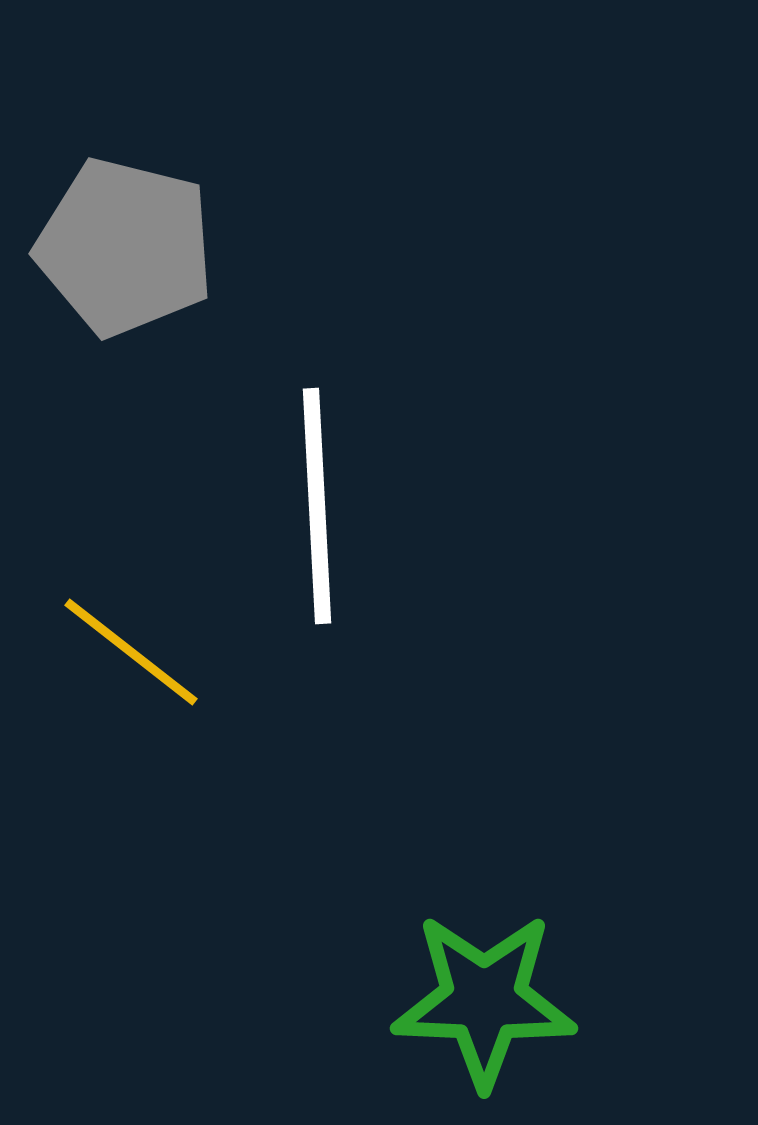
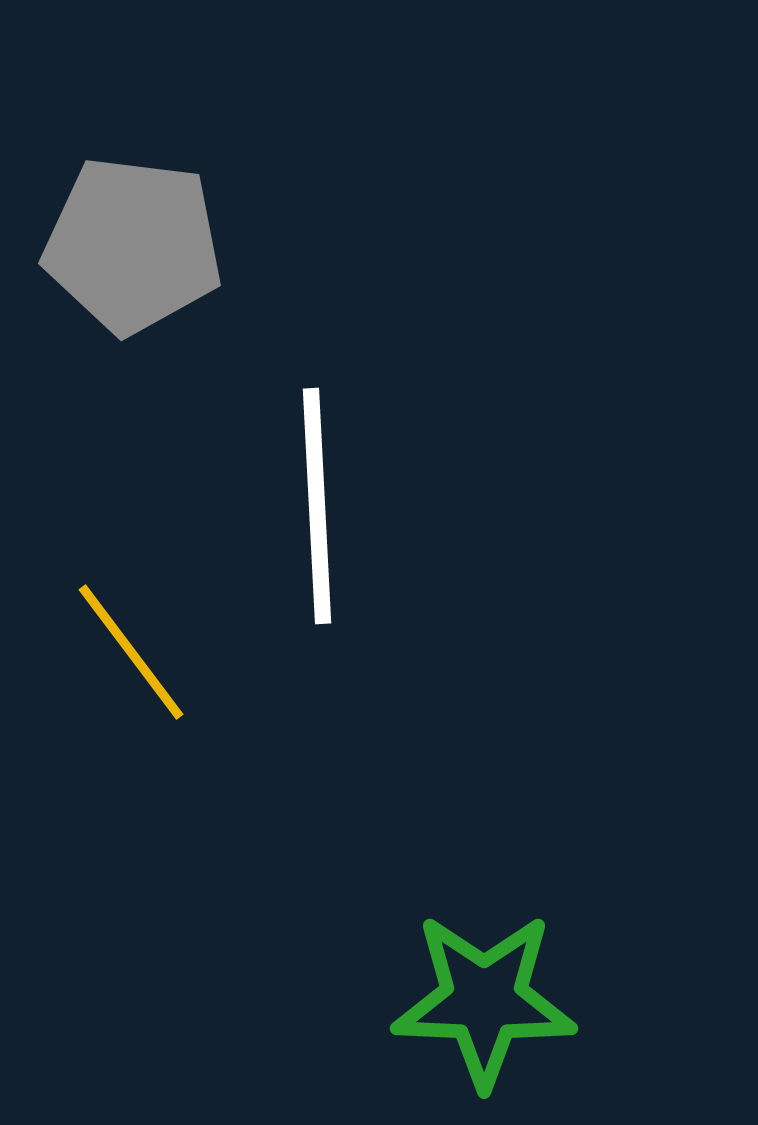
gray pentagon: moved 8 px right, 2 px up; rotated 7 degrees counterclockwise
yellow line: rotated 15 degrees clockwise
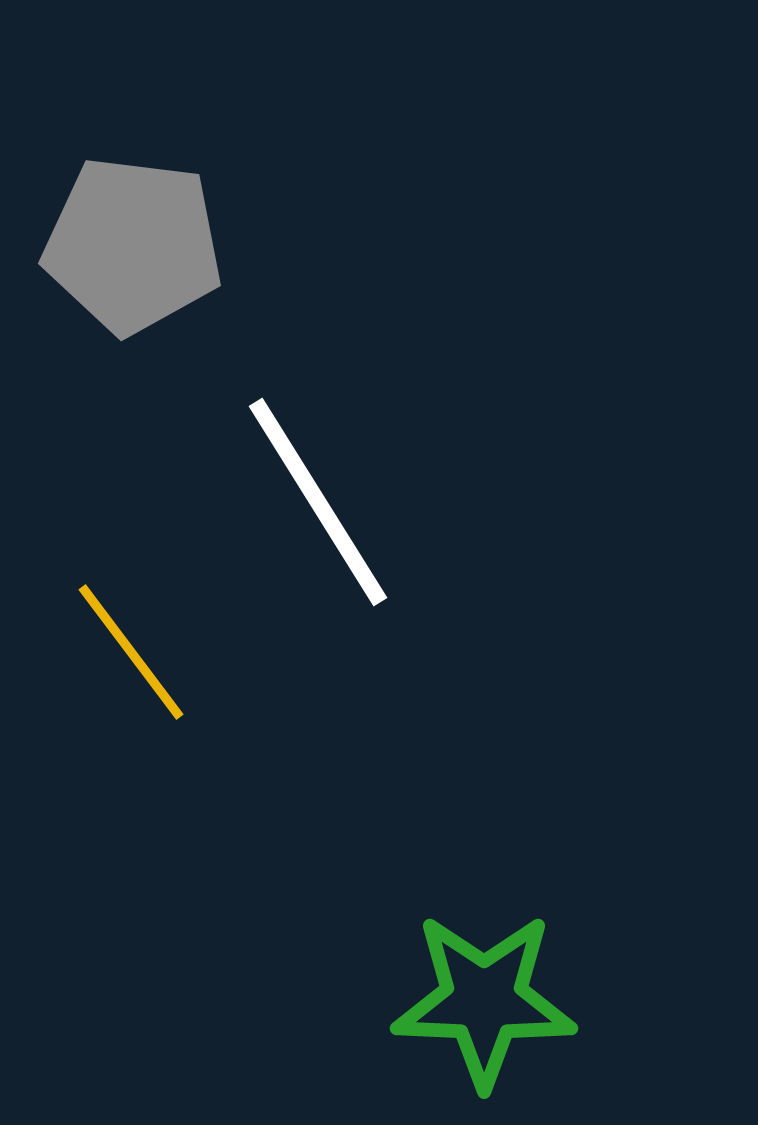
white line: moved 1 px right, 4 px up; rotated 29 degrees counterclockwise
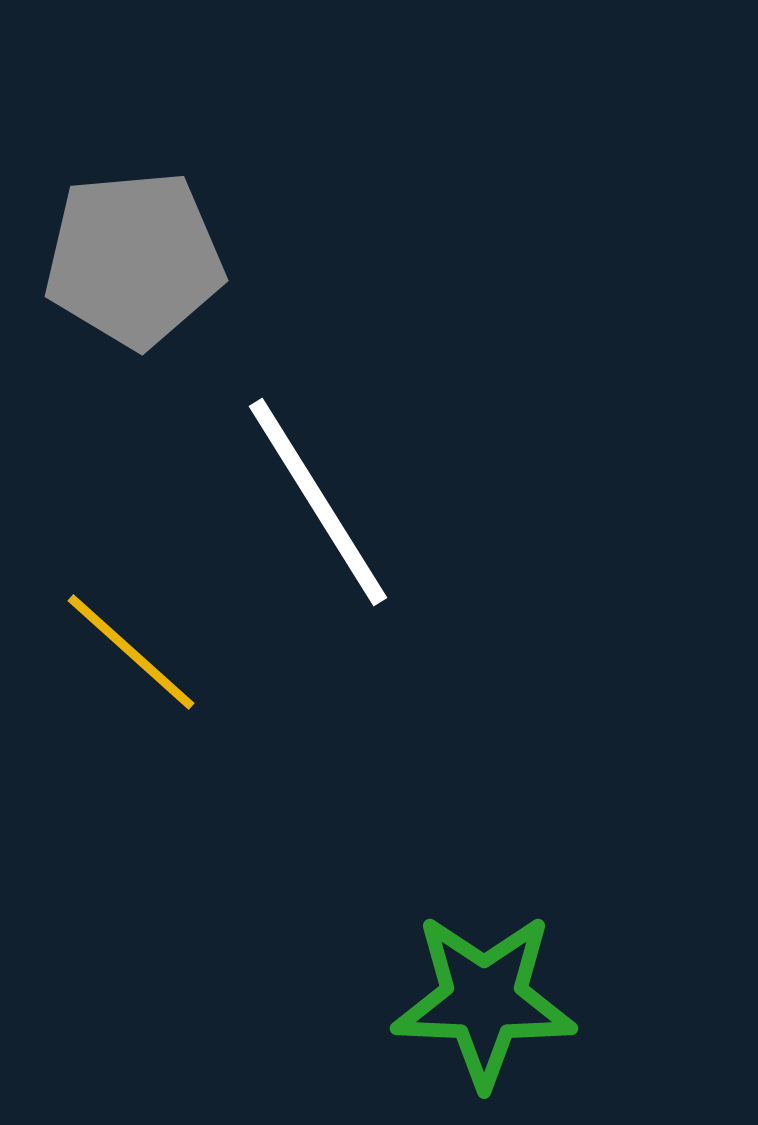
gray pentagon: moved 1 px right, 14 px down; rotated 12 degrees counterclockwise
yellow line: rotated 11 degrees counterclockwise
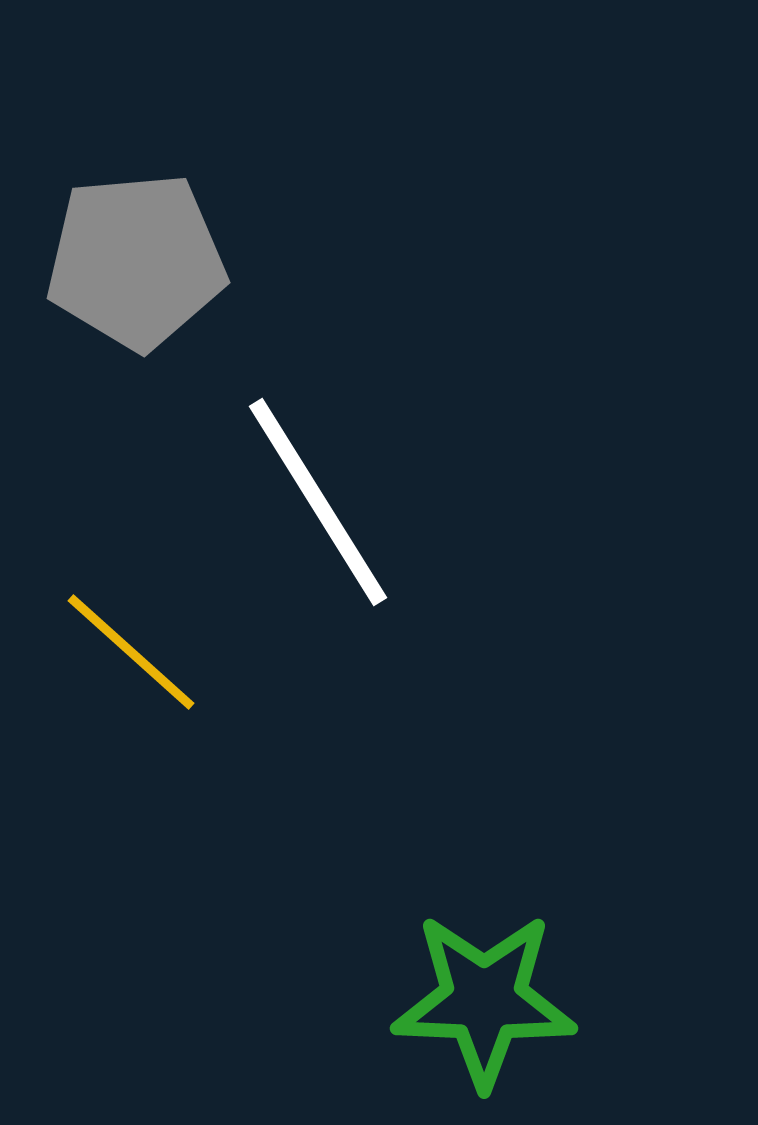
gray pentagon: moved 2 px right, 2 px down
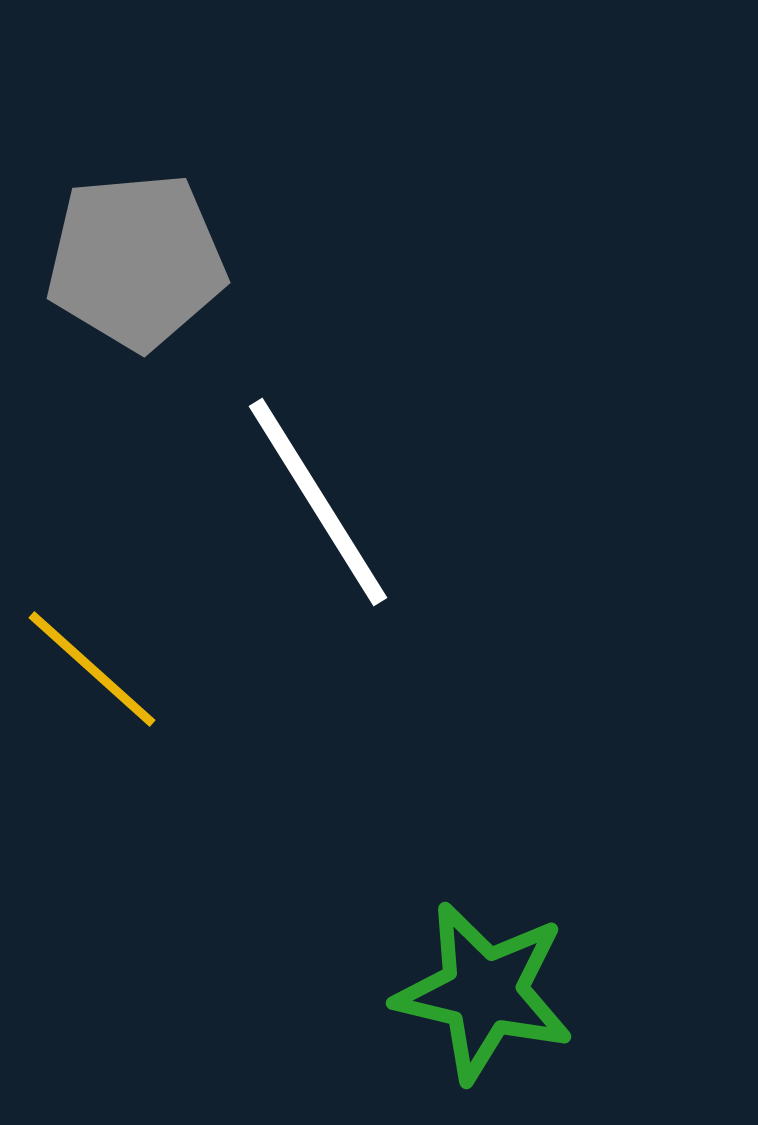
yellow line: moved 39 px left, 17 px down
green star: moved 8 px up; rotated 11 degrees clockwise
